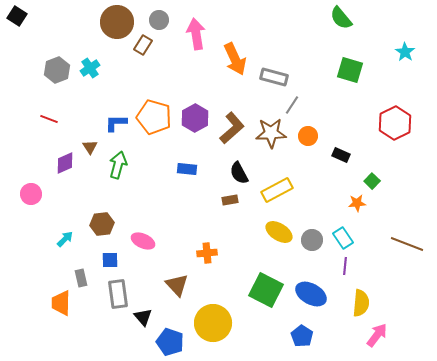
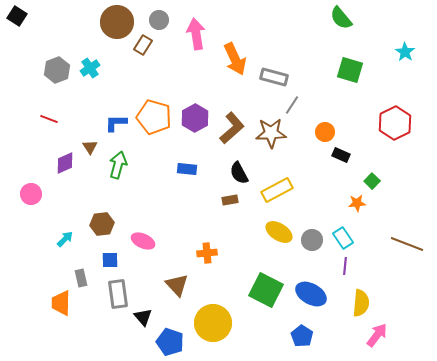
orange circle at (308, 136): moved 17 px right, 4 px up
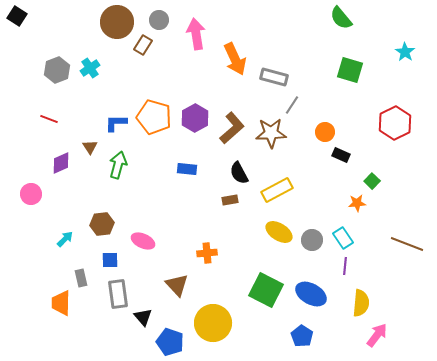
purple diamond at (65, 163): moved 4 px left
